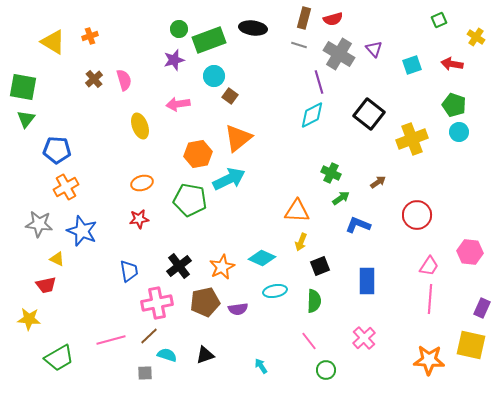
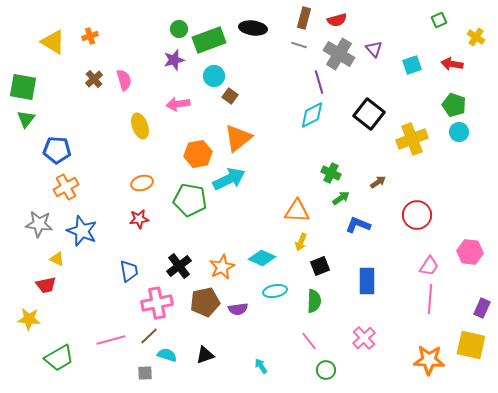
red semicircle at (333, 19): moved 4 px right, 1 px down
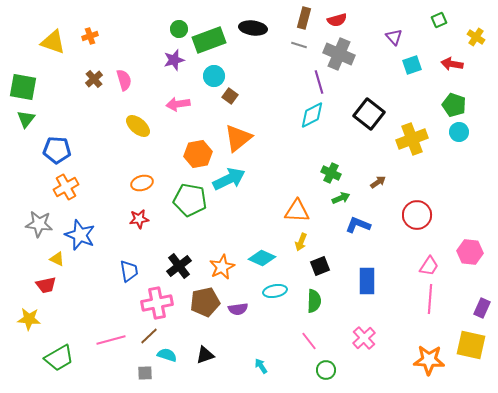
yellow triangle at (53, 42): rotated 12 degrees counterclockwise
purple triangle at (374, 49): moved 20 px right, 12 px up
gray cross at (339, 54): rotated 8 degrees counterclockwise
yellow ellipse at (140, 126): moved 2 px left; rotated 30 degrees counterclockwise
green arrow at (341, 198): rotated 12 degrees clockwise
blue star at (82, 231): moved 2 px left, 4 px down
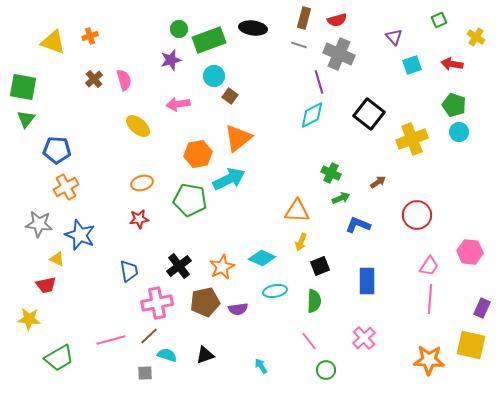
purple star at (174, 60): moved 3 px left
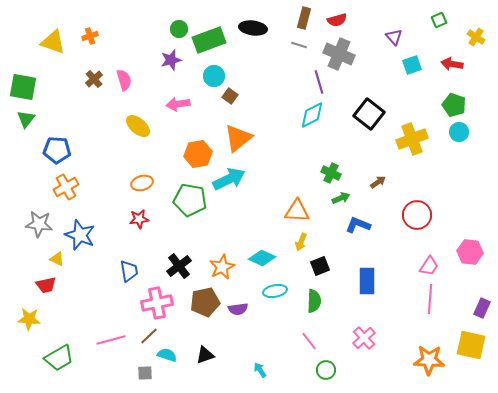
cyan arrow at (261, 366): moved 1 px left, 4 px down
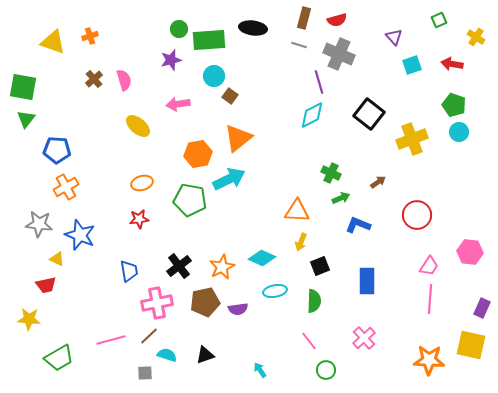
green rectangle at (209, 40): rotated 16 degrees clockwise
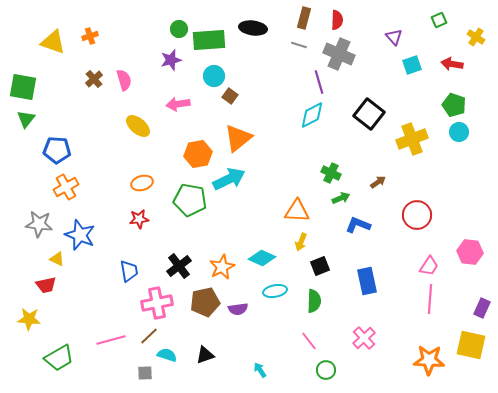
red semicircle at (337, 20): rotated 72 degrees counterclockwise
blue rectangle at (367, 281): rotated 12 degrees counterclockwise
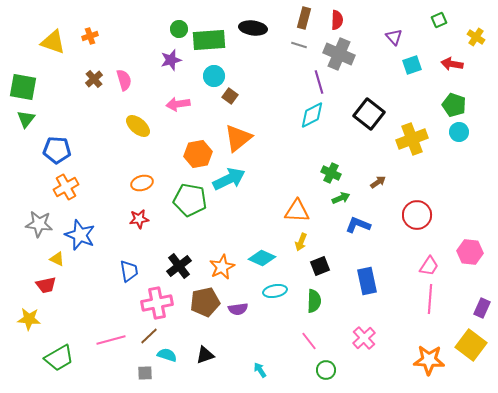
yellow square at (471, 345): rotated 24 degrees clockwise
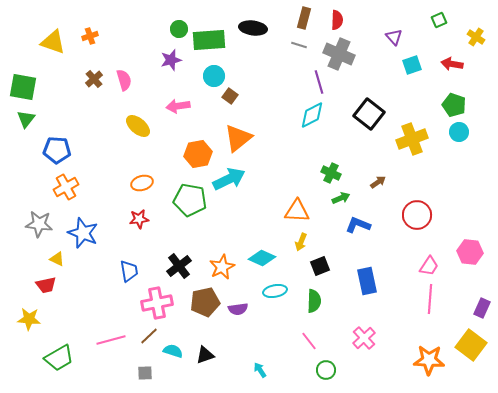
pink arrow at (178, 104): moved 2 px down
blue star at (80, 235): moved 3 px right, 2 px up
cyan semicircle at (167, 355): moved 6 px right, 4 px up
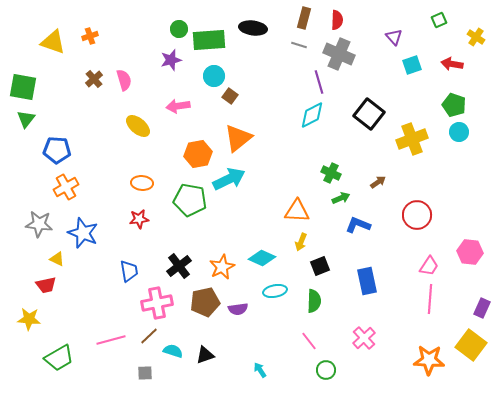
orange ellipse at (142, 183): rotated 20 degrees clockwise
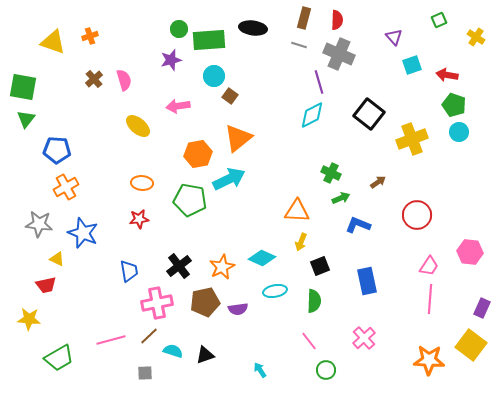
red arrow at (452, 64): moved 5 px left, 11 px down
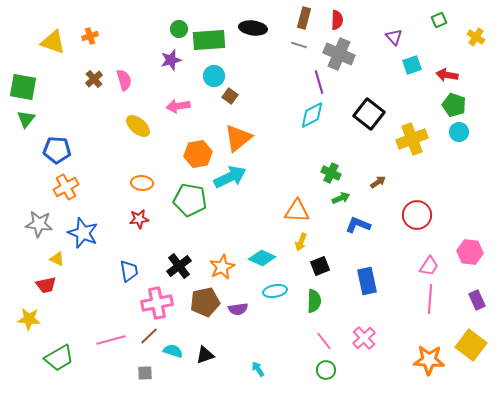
cyan arrow at (229, 179): moved 1 px right, 2 px up
purple rectangle at (482, 308): moved 5 px left, 8 px up; rotated 48 degrees counterclockwise
pink line at (309, 341): moved 15 px right
cyan arrow at (260, 370): moved 2 px left, 1 px up
